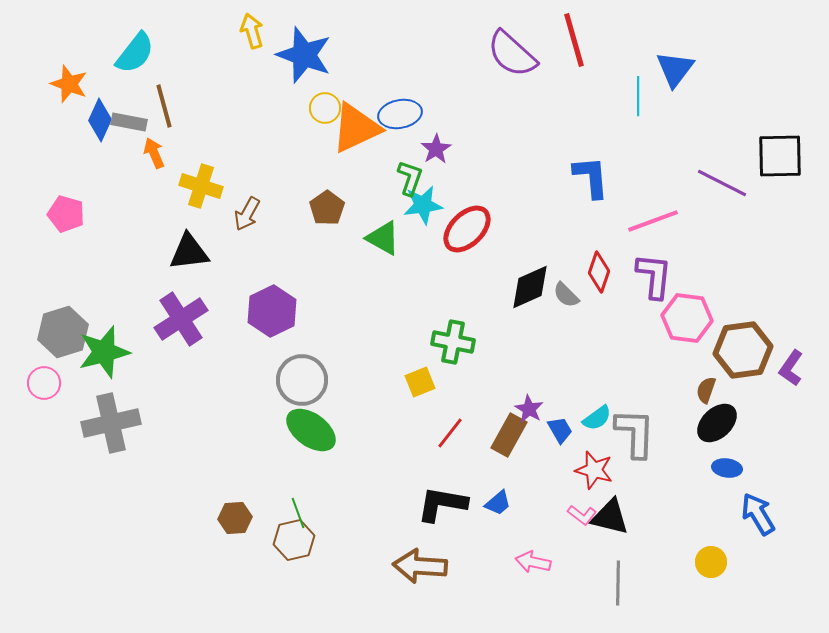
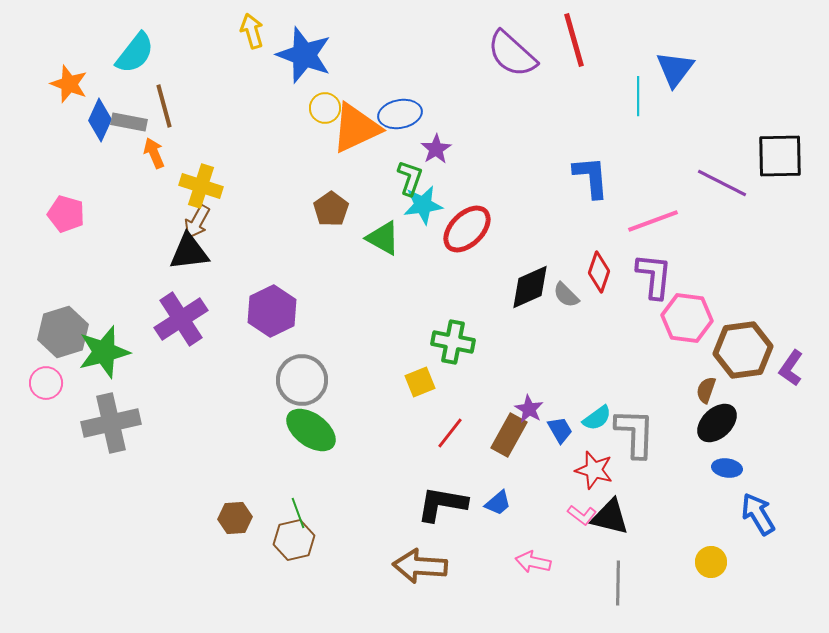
brown pentagon at (327, 208): moved 4 px right, 1 px down
brown arrow at (247, 214): moved 50 px left, 8 px down
pink circle at (44, 383): moved 2 px right
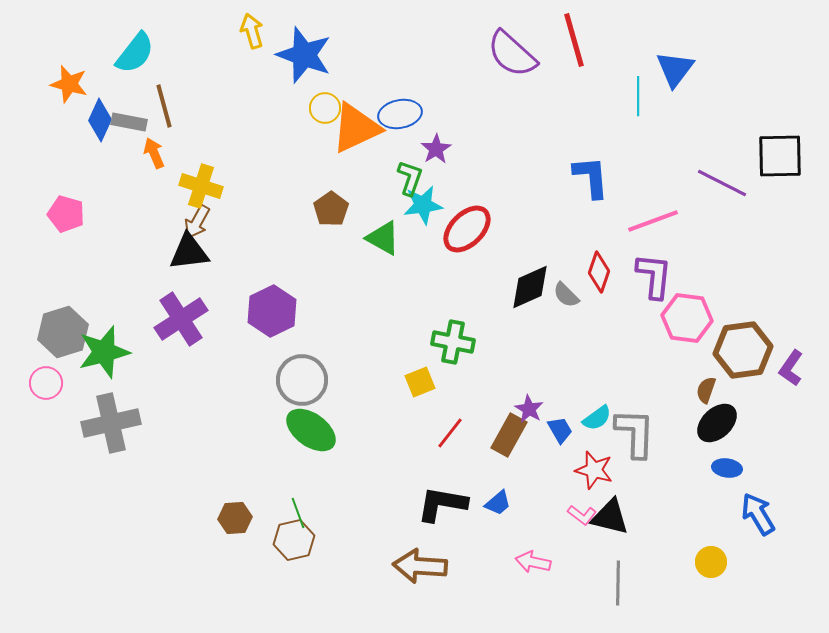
orange star at (69, 84): rotated 6 degrees counterclockwise
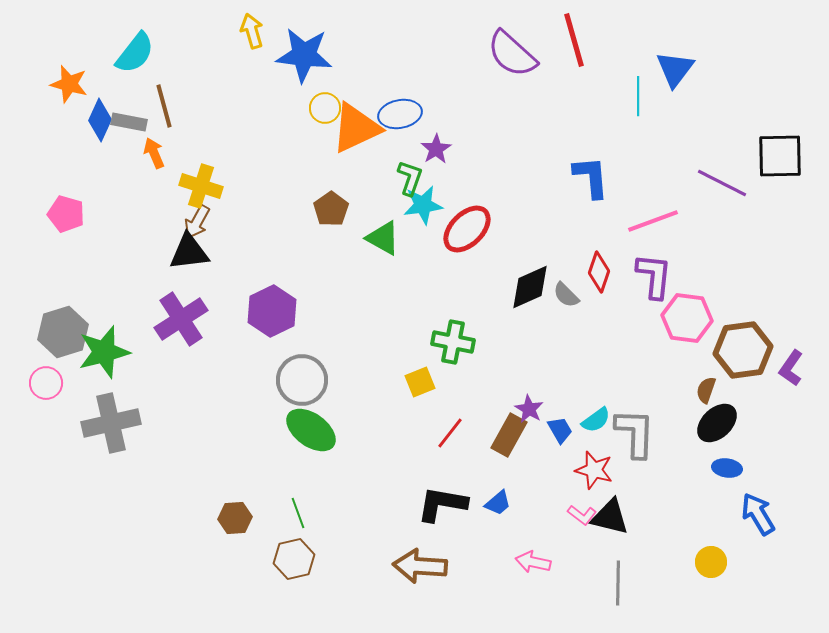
blue star at (304, 55): rotated 14 degrees counterclockwise
cyan semicircle at (597, 418): moved 1 px left, 2 px down
brown hexagon at (294, 540): moved 19 px down
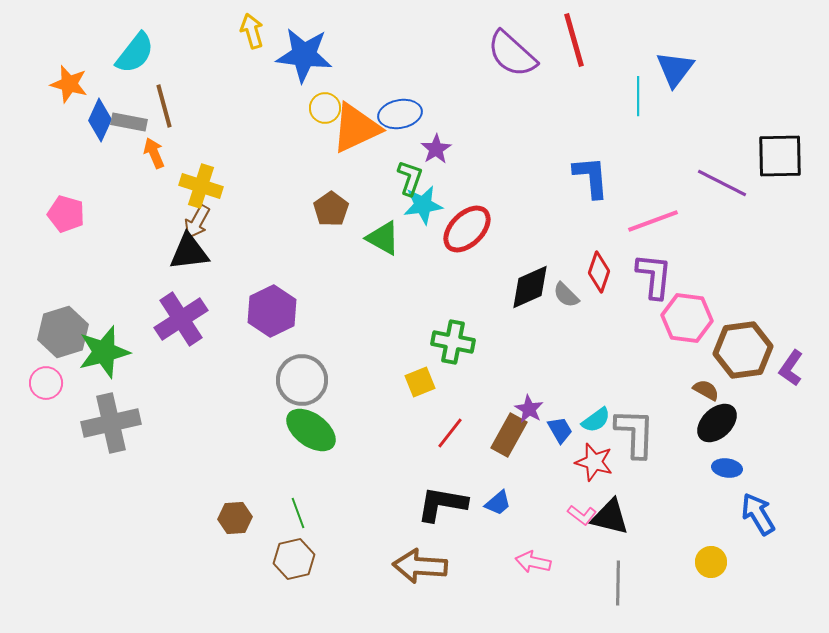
brown semicircle at (706, 390): rotated 100 degrees clockwise
red star at (594, 470): moved 8 px up
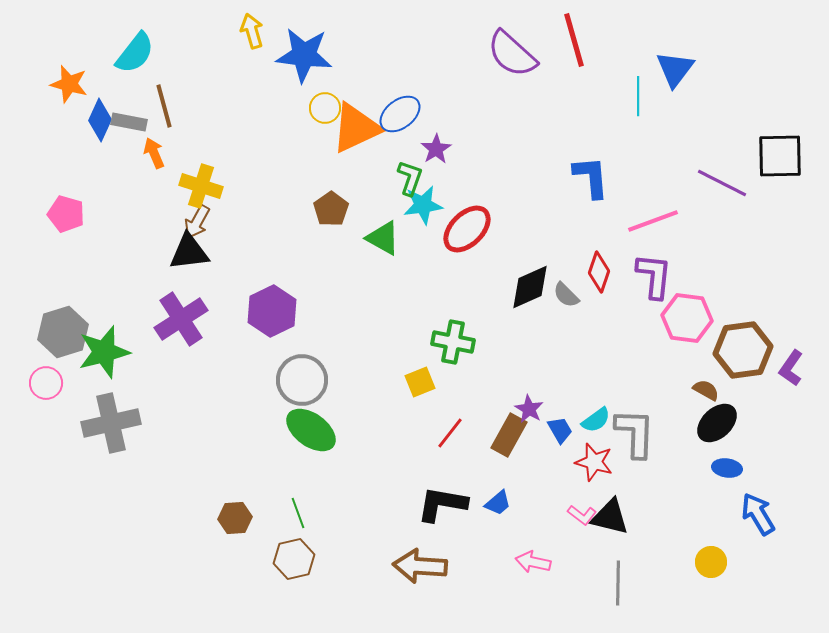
blue ellipse at (400, 114): rotated 27 degrees counterclockwise
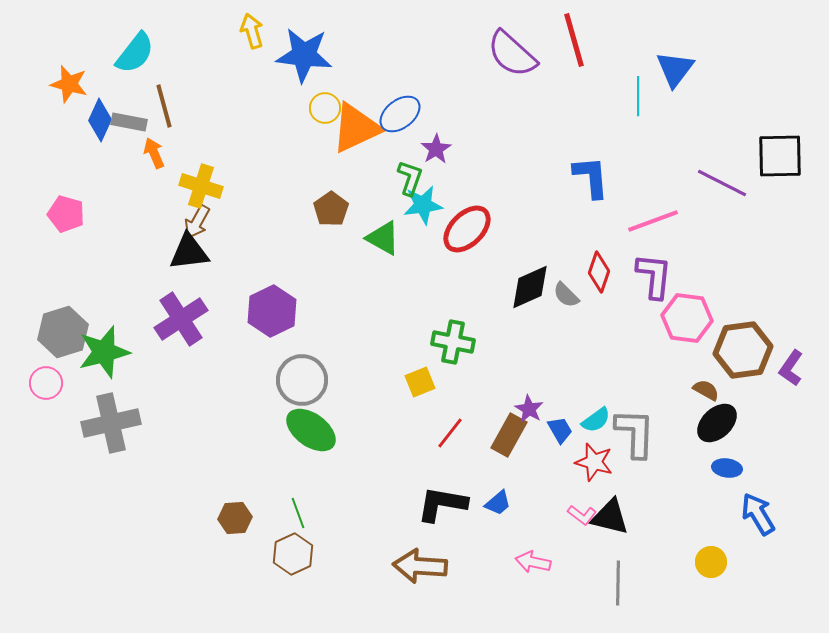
brown hexagon at (294, 559): moved 1 px left, 5 px up; rotated 12 degrees counterclockwise
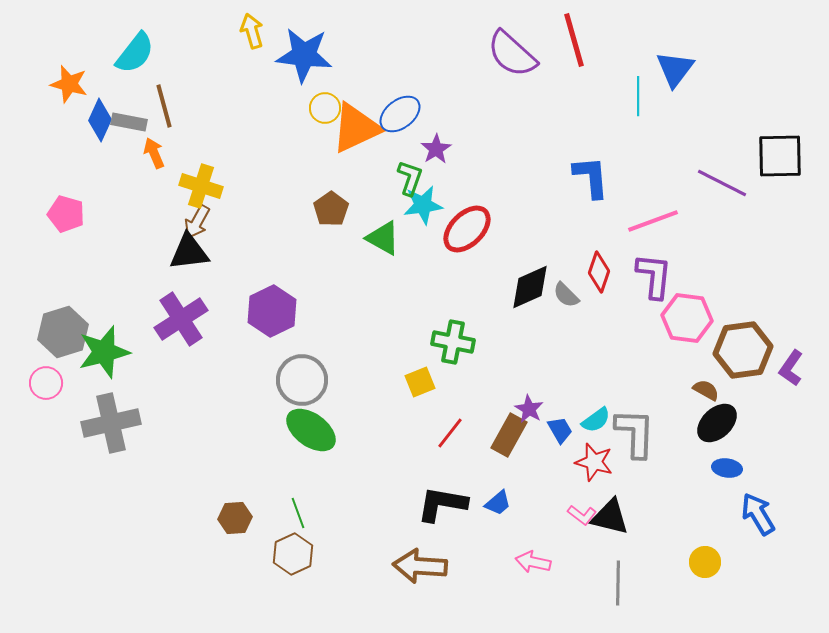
yellow circle at (711, 562): moved 6 px left
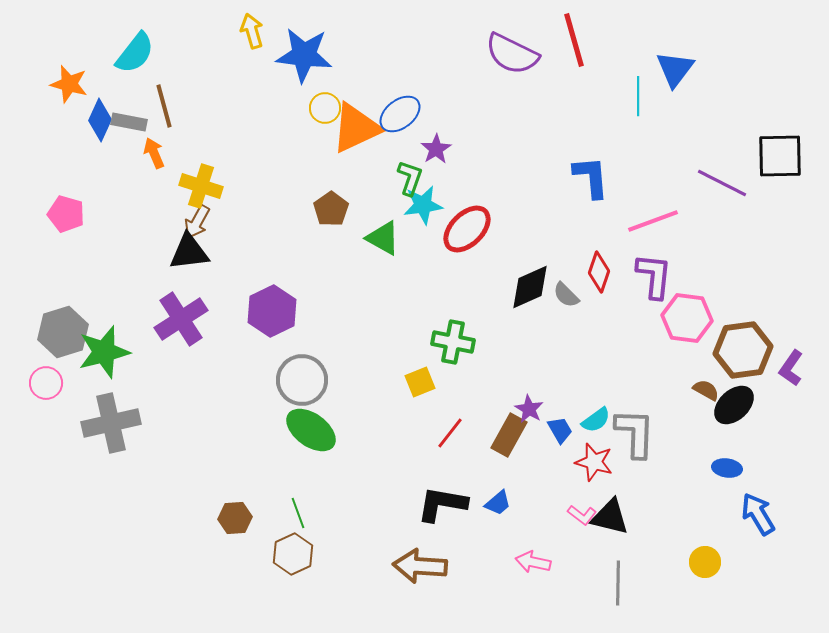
purple semicircle at (512, 54): rotated 16 degrees counterclockwise
black ellipse at (717, 423): moved 17 px right, 18 px up
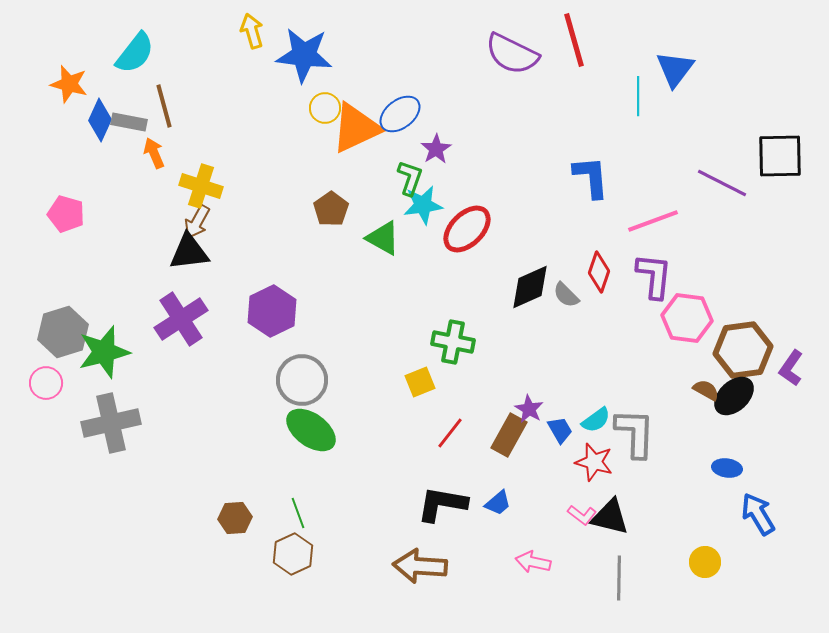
black ellipse at (734, 405): moved 9 px up
gray line at (618, 583): moved 1 px right, 5 px up
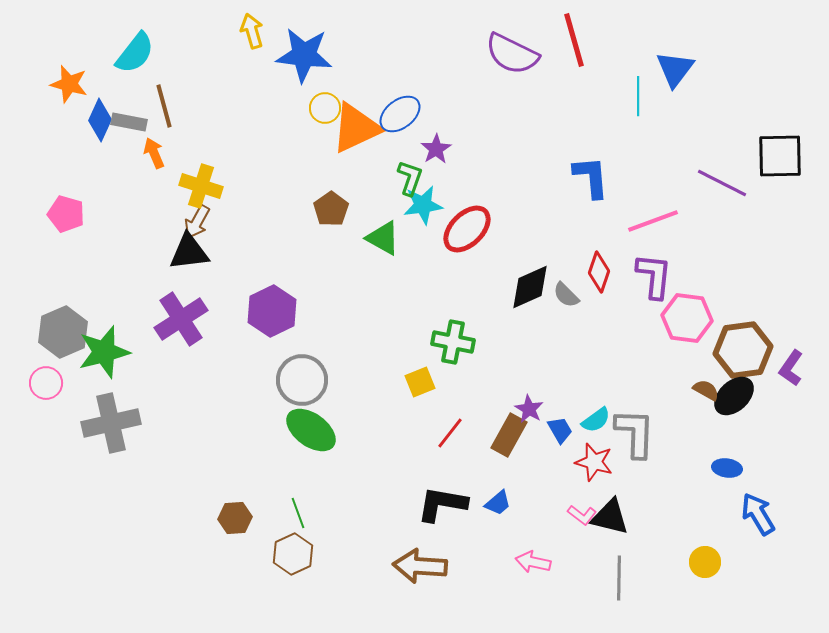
gray hexagon at (63, 332): rotated 6 degrees counterclockwise
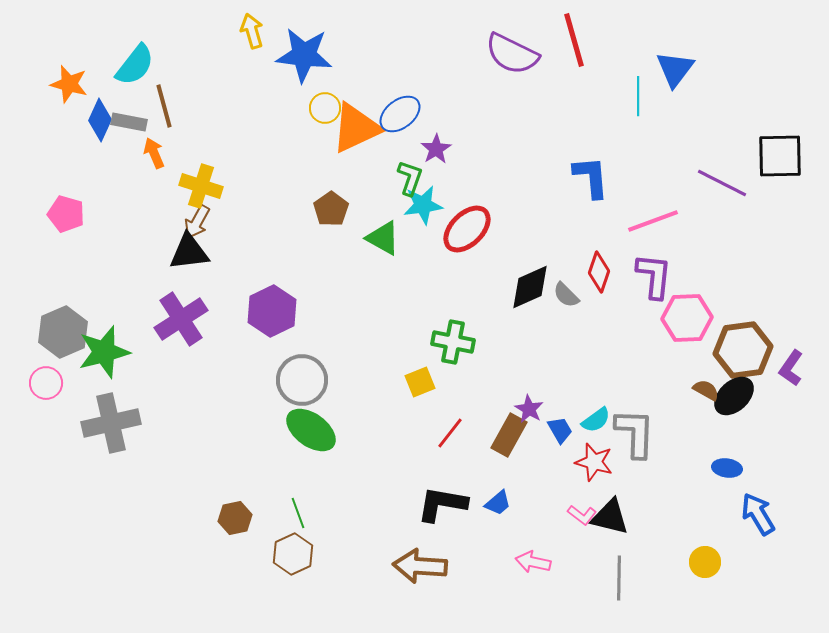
cyan semicircle at (135, 53): moved 12 px down
pink hexagon at (687, 318): rotated 9 degrees counterclockwise
brown hexagon at (235, 518): rotated 8 degrees counterclockwise
